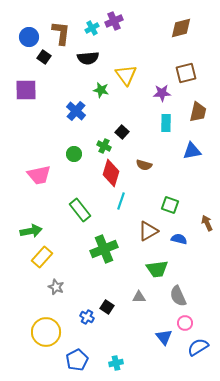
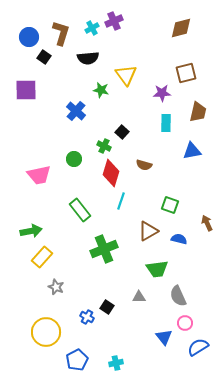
brown L-shape at (61, 33): rotated 10 degrees clockwise
green circle at (74, 154): moved 5 px down
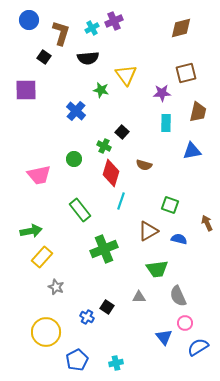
blue circle at (29, 37): moved 17 px up
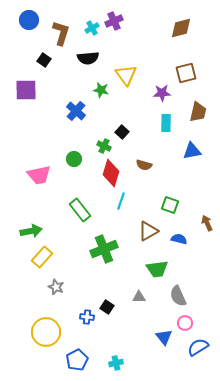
black square at (44, 57): moved 3 px down
blue cross at (87, 317): rotated 24 degrees counterclockwise
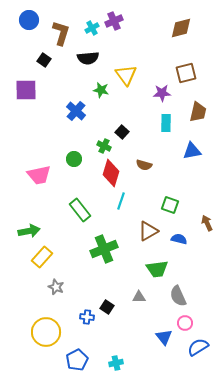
green arrow at (31, 231): moved 2 px left
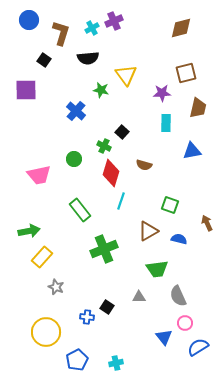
brown trapezoid at (198, 112): moved 4 px up
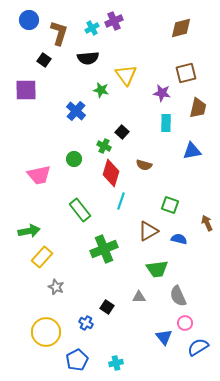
brown L-shape at (61, 33): moved 2 px left
purple star at (162, 93): rotated 12 degrees clockwise
blue cross at (87, 317): moved 1 px left, 6 px down; rotated 24 degrees clockwise
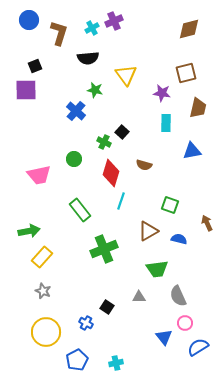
brown diamond at (181, 28): moved 8 px right, 1 px down
black square at (44, 60): moved 9 px left, 6 px down; rotated 32 degrees clockwise
green star at (101, 90): moved 6 px left
green cross at (104, 146): moved 4 px up
gray star at (56, 287): moved 13 px left, 4 px down
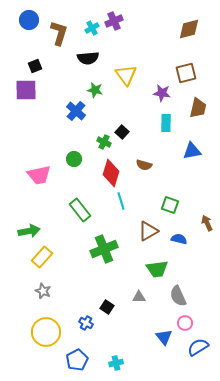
cyan line at (121, 201): rotated 36 degrees counterclockwise
